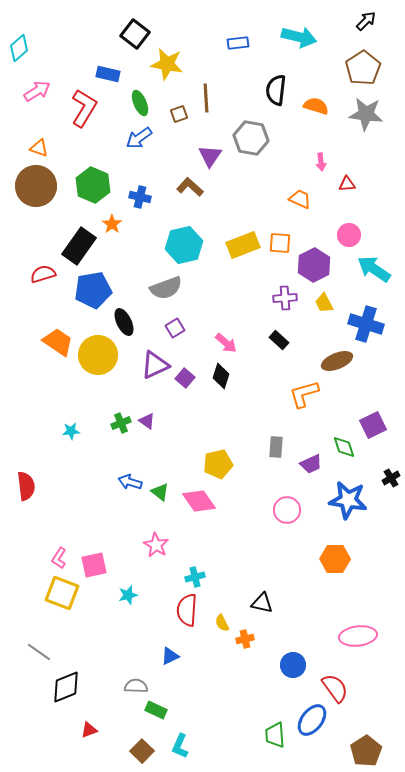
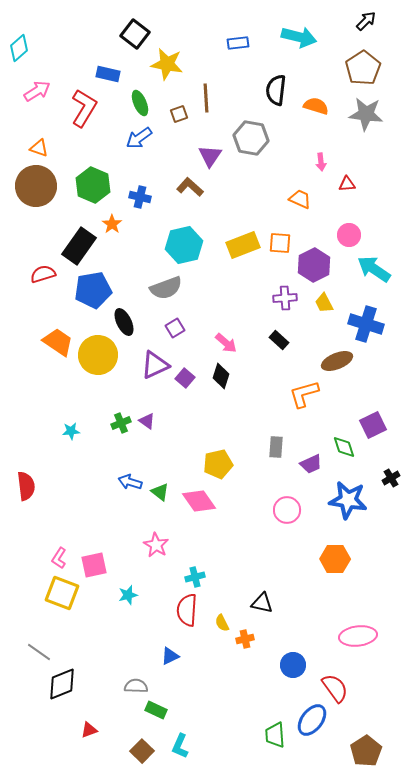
black diamond at (66, 687): moved 4 px left, 3 px up
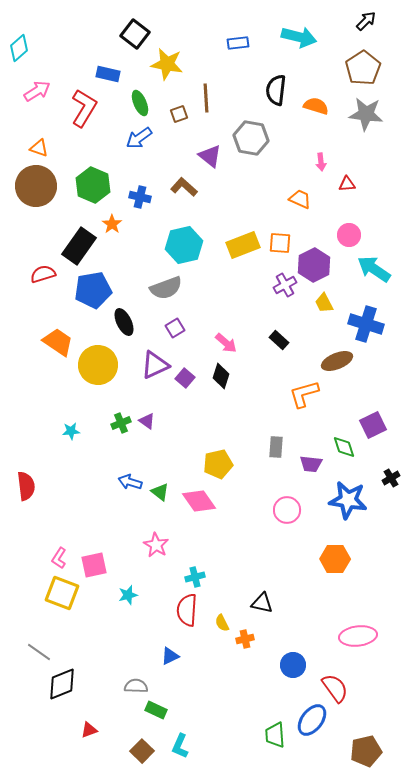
purple triangle at (210, 156): rotated 25 degrees counterclockwise
brown L-shape at (190, 187): moved 6 px left
purple cross at (285, 298): moved 13 px up; rotated 25 degrees counterclockwise
yellow circle at (98, 355): moved 10 px down
purple trapezoid at (311, 464): rotated 30 degrees clockwise
brown pentagon at (366, 751): rotated 20 degrees clockwise
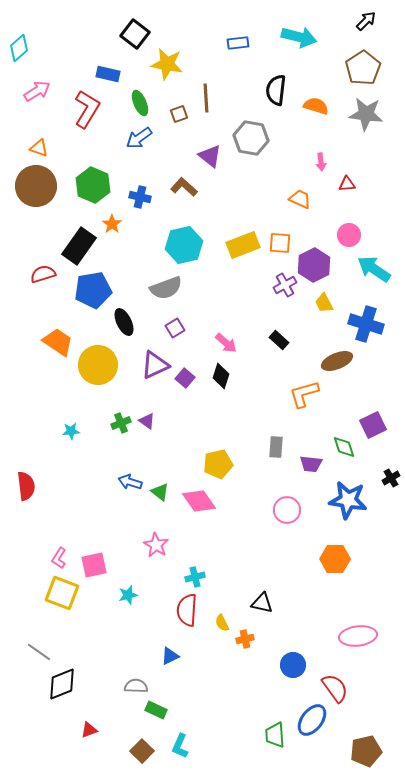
red L-shape at (84, 108): moved 3 px right, 1 px down
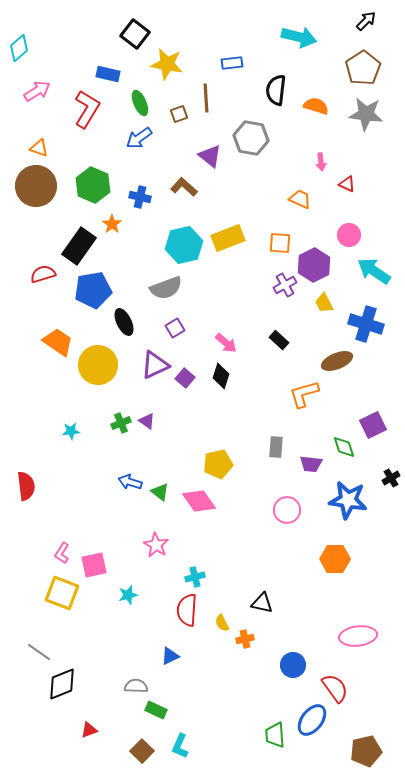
blue rectangle at (238, 43): moved 6 px left, 20 px down
red triangle at (347, 184): rotated 30 degrees clockwise
yellow rectangle at (243, 245): moved 15 px left, 7 px up
cyan arrow at (374, 269): moved 2 px down
pink L-shape at (59, 558): moved 3 px right, 5 px up
